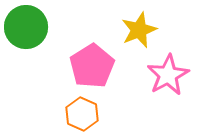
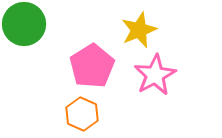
green circle: moved 2 px left, 3 px up
pink star: moved 13 px left
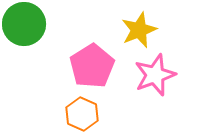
pink star: rotated 9 degrees clockwise
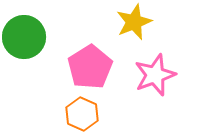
green circle: moved 13 px down
yellow star: moved 5 px left, 8 px up
pink pentagon: moved 2 px left, 1 px down
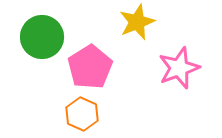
yellow star: moved 3 px right
green circle: moved 18 px right
pink star: moved 24 px right, 7 px up
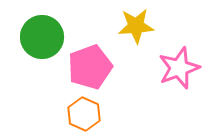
yellow star: moved 1 px left, 4 px down; rotated 18 degrees clockwise
pink pentagon: rotated 12 degrees clockwise
orange hexagon: moved 2 px right
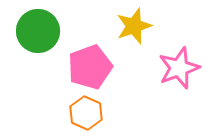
yellow star: moved 2 px left; rotated 15 degrees counterclockwise
green circle: moved 4 px left, 6 px up
orange hexagon: moved 2 px right, 1 px up
